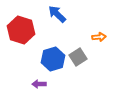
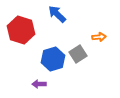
gray square: moved 3 px up
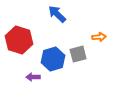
red hexagon: moved 2 px left, 10 px down
gray square: rotated 18 degrees clockwise
purple arrow: moved 6 px left, 7 px up
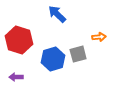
purple arrow: moved 17 px left
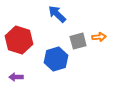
gray square: moved 13 px up
blue hexagon: moved 3 px right
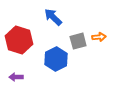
blue arrow: moved 4 px left, 3 px down
blue hexagon: rotated 10 degrees counterclockwise
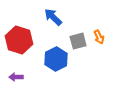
orange arrow: rotated 72 degrees clockwise
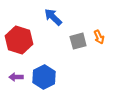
blue hexagon: moved 12 px left, 18 px down
